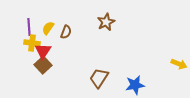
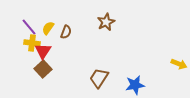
purple line: rotated 36 degrees counterclockwise
brown square: moved 4 px down
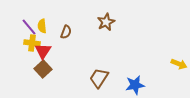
yellow semicircle: moved 6 px left, 2 px up; rotated 40 degrees counterclockwise
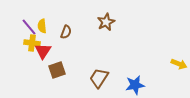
brown square: moved 14 px right, 1 px down; rotated 24 degrees clockwise
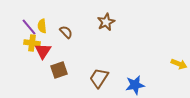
brown semicircle: rotated 64 degrees counterclockwise
brown square: moved 2 px right
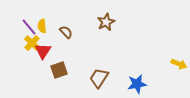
yellow cross: rotated 35 degrees clockwise
blue star: moved 2 px right, 1 px up
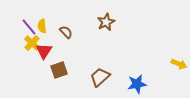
red triangle: moved 1 px right
brown trapezoid: moved 1 px right, 1 px up; rotated 15 degrees clockwise
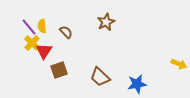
brown trapezoid: rotated 95 degrees counterclockwise
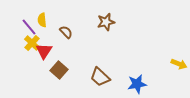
brown star: rotated 12 degrees clockwise
yellow semicircle: moved 6 px up
brown square: rotated 30 degrees counterclockwise
